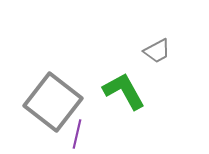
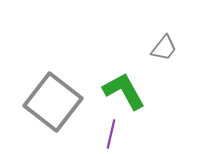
gray trapezoid: moved 7 px right, 3 px up; rotated 24 degrees counterclockwise
purple line: moved 34 px right
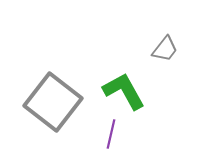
gray trapezoid: moved 1 px right, 1 px down
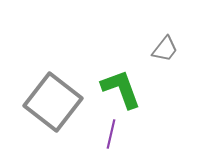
green L-shape: moved 3 px left, 2 px up; rotated 9 degrees clockwise
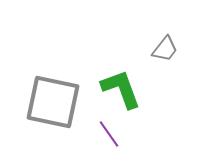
gray square: rotated 26 degrees counterclockwise
purple line: moved 2 px left; rotated 48 degrees counterclockwise
